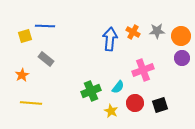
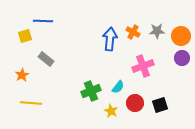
blue line: moved 2 px left, 5 px up
pink cross: moved 4 px up
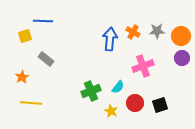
orange star: moved 2 px down
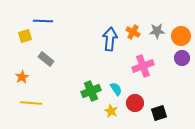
cyan semicircle: moved 2 px left, 2 px down; rotated 72 degrees counterclockwise
black square: moved 1 px left, 8 px down
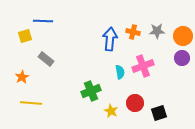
orange cross: rotated 16 degrees counterclockwise
orange circle: moved 2 px right
cyan semicircle: moved 4 px right, 17 px up; rotated 24 degrees clockwise
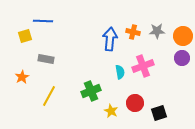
gray rectangle: rotated 28 degrees counterclockwise
yellow line: moved 18 px right, 7 px up; rotated 65 degrees counterclockwise
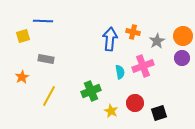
gray star: moved 10 px down; rotated 28 degrees counterclockwise
yellow square: moved 2 px left
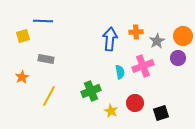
orange cross: moved 3 px right; rotated 16 degrees counterclockwise
purple circle: moved 4 px left
black square: moved 2 px right
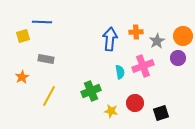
blue line: moved 1 px left, 1 px down
yellow star: rotated 16 degrees counterclockwise
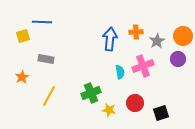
purple circle: moved 1 px down
green cross: moved 2 px down
yellow star: moved 2 px left, 1 px up
